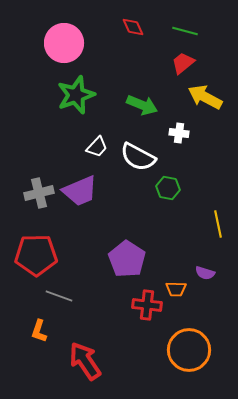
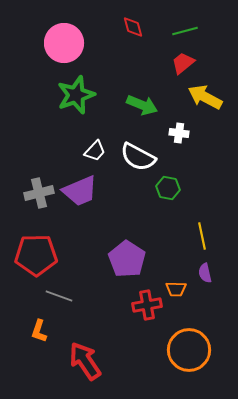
red diamond: rotated 10 degrees clockwise
green line: rotated 30 degrees counterclockwise
white trapezoid: moved 2 px left, 4 px down
yellow line: moved 16 px left, 12 px down
purple semicircle: rotated 60 degrees clockwise
red cross: rotated 16 degrees counterclockwise
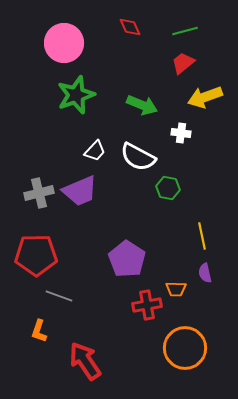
red diamond: moved 3 px left; rotated 10 degrees counterclockwise
yellow arrow: rotated 48 degrees counterclockwise
white cross: moved 2 px right
orange circle: moved 4 px left, 2 px up
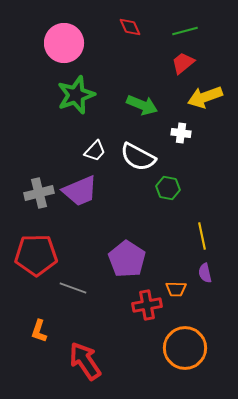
gray line: moved 14 px right, 8 px up
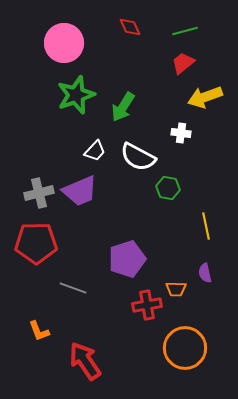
green arrow: moved 19 px left, 2 px down; rotated 100 degrees clockwise
yellow line: moved 4 px right, 10 px up
red pentagon: moved 12 px up
purple pentagon: rotated 21 degrees clockwise
orange L-shape: rotated 40 degrees counterclockwise
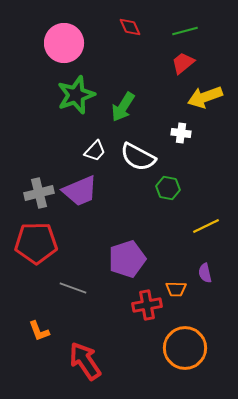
yellow line: rotated 76 degrees clockwise
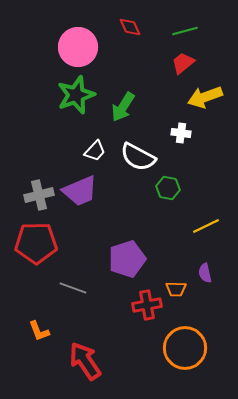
pink circle: moved 14 px right, 4 px down
gray cross: moved 2 px down
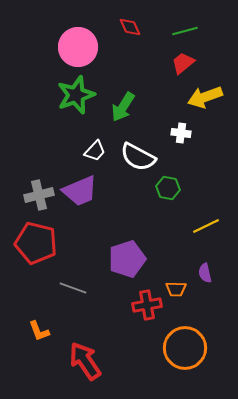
red pentagon: rotated 15 degrees clockwise
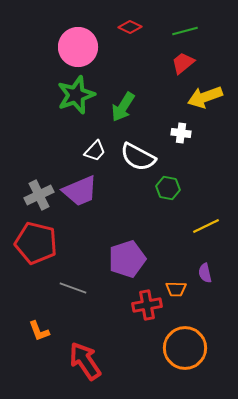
red diamond: rotated 40 degrees counterclockwise
gray cross: rotated 12 degrees counterclockwise
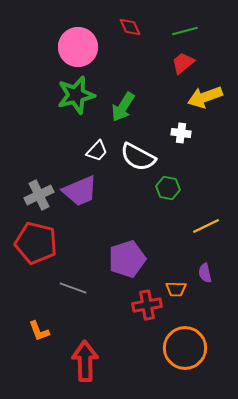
red diamond: rotated 40 degrees clockwise
green star: rotated 6 degrees clockwise
white trapezoid: moved 2 px right
red arrow: rotated 33 degrees clockwise
